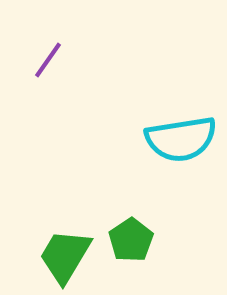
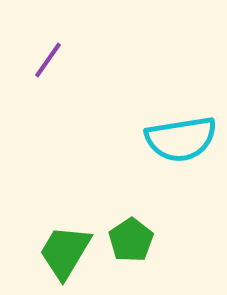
green trapezoid: moved 4 px up
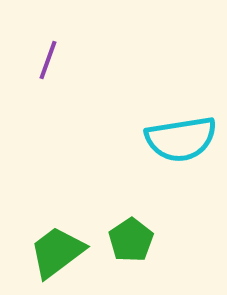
purple line: rotated 15 degrees counterclockwise
green trapezoid: moved 8 px left; rotated 22 degrees clockwise
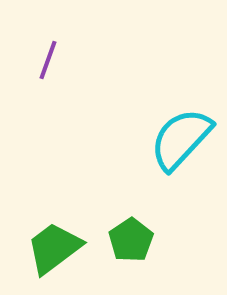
cyan semicircle: rotated 142 degrees clockwise
green trapezoid: moved 3 px left, 4 px up
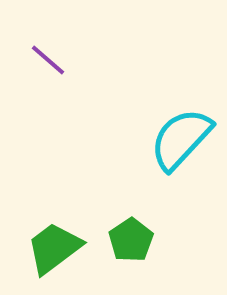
purple line: rotated 69 degrees counterclockwise
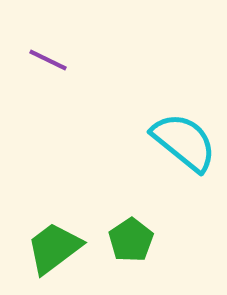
purple line: rotated 15 degrees counterclockwise
cyan semicircle: moved 3 px right, 3 px down; rotated 86 degrees clockwise
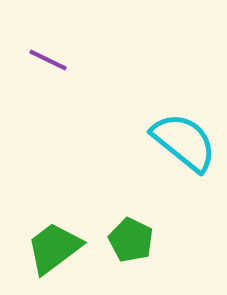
green pentagon: rotated 12 degrees counterclockwise
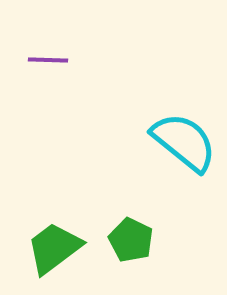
purple line: rotated 24 degrees counterclockwise
